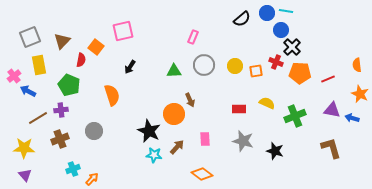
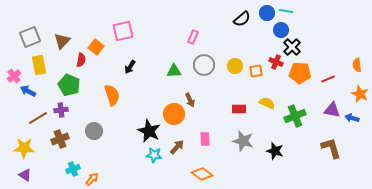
purple triangle at (25, 175): rotated 16 degrees counterclockwise
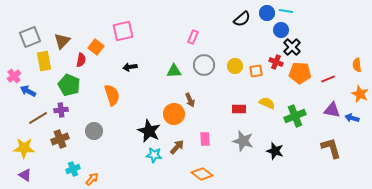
yellow rectangle at (39, 65): moved 5 px right, 4 px up
black arrow at (130, 67): rotated 48 degrees clockwise
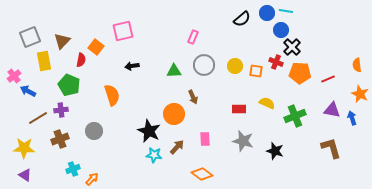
black arrow at (130, 67): moved 2 px right, 1 px up
orange square at (256, 71): rotated 16 degrees clockwise
brown arrow at (190, 100): moved 3 px right, 3 px up
blue arrow at (352, 118): rotated 56 degrees clockwise
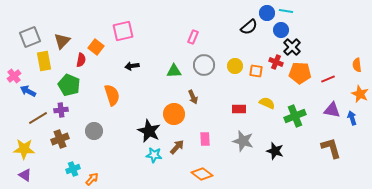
black semicircle at (242, 19): moved 7 px right, 8 px down
yellow star at (24, 148): moved 1 px down
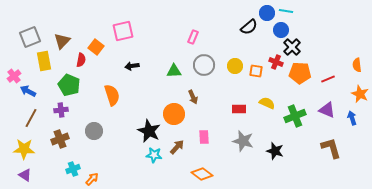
purple triangle at (332, 110): moved 5 px left; rotated 12 degrees clockwise
brown line at (38, 118): moved 7 px left; rotated 30 degrees counterclockwise
pink rectangle at (205, 139): moved 1 px left, 2 px up
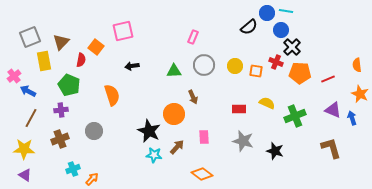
brown triangle at (62, 41): moved 1 px left, 1 px down
purple triangle at (327, 110): moved 6 px right
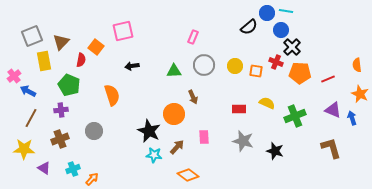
gray square at (30, 37): moved 2 px right, 1 px up
orange diamond at (202, 174): moved 14 px left, 1 px down
purple triangle at (25, 175): moved 19 px right, 7 px up
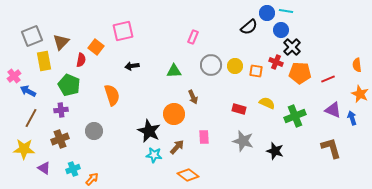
gray circle at (204, 65): moved 7 px right
red rectangle at (239, 109): rotated 16 degrees clockwise
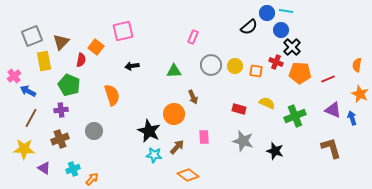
orange semicircle at (357, 65): rotated 16 degrees clockwise
